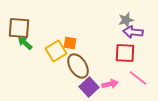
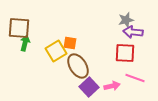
green arrow: rotated 63 degrees clockwise
pink line: moved 3 px left; rotated 18 degrees counterclockwise
pink arrow: moved 2 px right, 2 px down
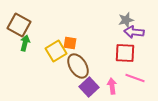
brown square: moved 3 px up; rotated 25 degrees clockwise
purple arrow: moved 1 px right
pink arrow: rotated 84 degrees counterclockwise
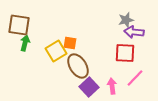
brown square: rotated 20 degrees counterclockwise
pink line: rotated 66 degrees counterclockwise
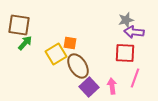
green arrow: rotated 28 degrees clockwise
yellow square: moved 3 px down
pink line: rotated 24 degrees counterclockwise
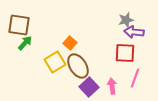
orange square: rotated 32 degrees clockwise
yellow square: moved 1 px left, 8 px down
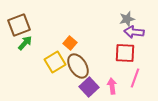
gray star: moved 1 px right, 1 px up
brown square: rotated 30 degrees counterclockwise
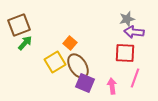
purple square: moved 4 px left, 4 px up; rotated 24 degrees counterclockwise
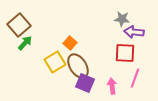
gray star: moved 5 px left; rotated 21 degrees clockwise
brown square: rotated 20 degrees counterclockwise
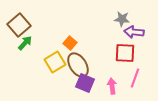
brown ellipse: moved 1 px up
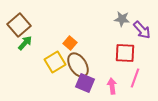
purple arrow: moved 8 px right, 2 px up; rotated 138 degrees counterclockwise
